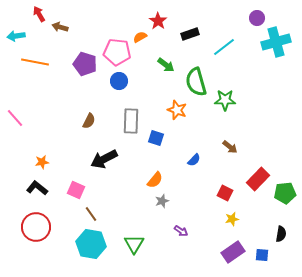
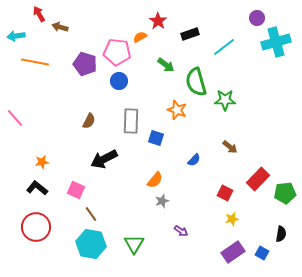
blue square at (262, 255): moved 2 px up; rotated 24 degrees clockwise
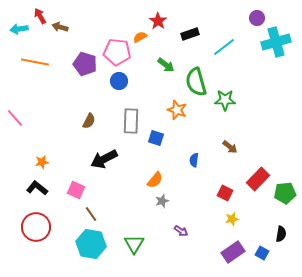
red arrow at (39, 14): moved 1 px right, 2 px down
cyan arrow at (16, 36): moved 3 px right, 7 px up
blue semicircle at (194, 160): rotated 144 degrees clockwise
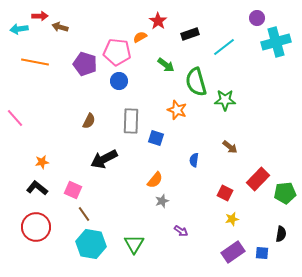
red arrow at (40, 16): rotated 119 degrees clockwise
pink square at (76, 190): moved 3 px left
brown line at (91, 214): moved 7 px left
blue square at (262, 253): rotated 24 degrees counterclockwise
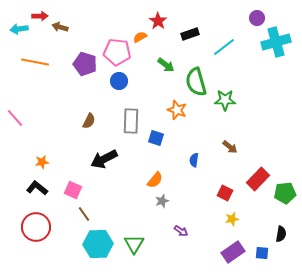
cyan hexagon at (91, 244): moved 7 px right; rotated 12 degrees counterclockwise
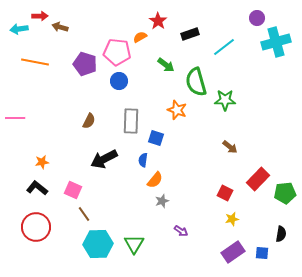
pink line at (15, 118): rotated 48 degrees counterclockwise
blue semicircle at (194, 160): moved 51 px left
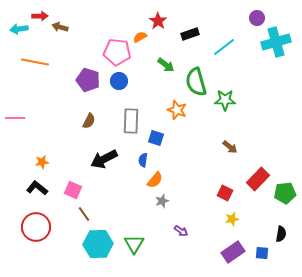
purple pentagon at (85, 64): moved 3 px right, 16 px down
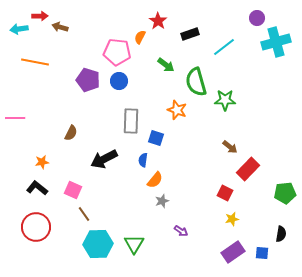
orange semicircle at (140, 37): rotated 32 degrees counterclockwise
brown semicircle at (89, 121): moved 18 px left, 12 px down
red rectangle at (258, 179): moved 10 px left, 10 px up
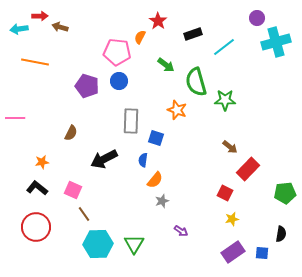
black rectangle at (190, 34): moved 3 px right
purple pentagon at (88, 80): moved 1 px left, 6 px down
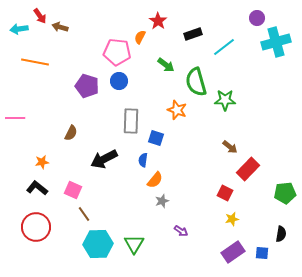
red arrow at (40, 16): rotated 56 degrees clockwise
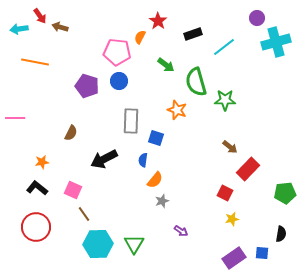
purple rectangle at (233, 252): moved 1 px right, 6 px down
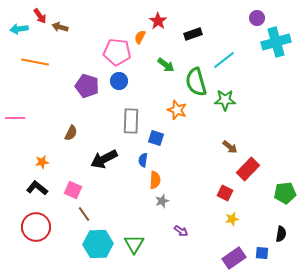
cyan line at (224, 47): moved 13 px down
orange semicircle at (155, 180): rotated 36 degrees counterclockwise
